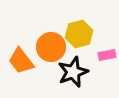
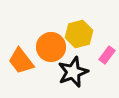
pink rectangle: rotated 42 degrees counterclockwise
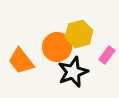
orange circle: moved 6 px right
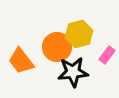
black star: rotated 16 degrees clockwise
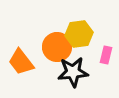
yellow hexagon: rotated 8 degrees clockwise
pink rectangle: moved 1 px left; rotated 24 degrees counterclockwise
orange trapezoid: moved 1 px down
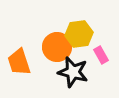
pink rectangle: moved 5 px left; rotated 42 degrees counterclockwise
orange trapezoid: moved 2 px left; rotated 20 degrees clockwise
black star: rotated 20 degrees clockwise
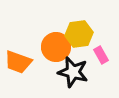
orange circle: moved 1 px left
orange trapezoid: moved 1 px left; rotated 52 degrees counterclockwise
